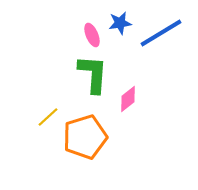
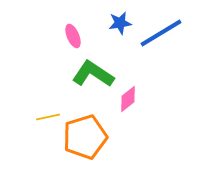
pink ellipse: moved 19 px left, 1 px down
green L-shape: rotated 60 degrees counterclockwise
yellow line: rotated 30 degrees clockwise
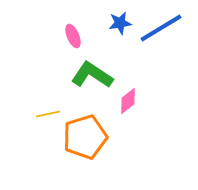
blue line: moved 5 px up
green L-shape: moved 1 px left, 1 px down
pink diamond: moved 2 px down
yellow line: moved 3 px up
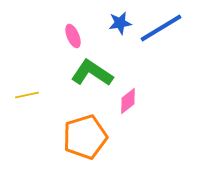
green L-shape: moved 2 px up
yellow line: moved 21 px left, 19 px up
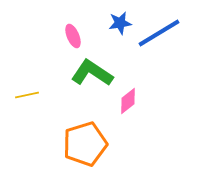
blue line: moved 2 px left, 5 px down
orange pentagon: moved 7 px down
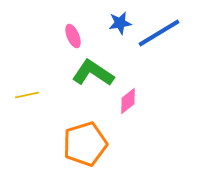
green L-shape: moved 1 px right
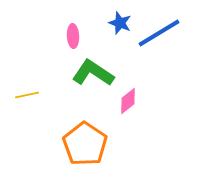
blue star: rotated 30 degrees clockwise
pink ellipse: rotated 20 degrees clockwise
orange pentagon: rotated 21 degrees counterclockwise
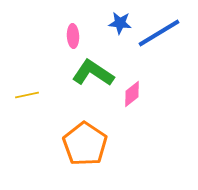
blue star: rotated 15 degrees counterclockwise
pink diamond: moved 4 px right, 7 px up
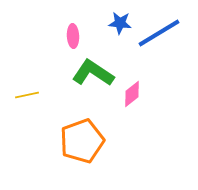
orange pentagon: moved 3 px left, 3 px up; rotated 18 degrees clockwise
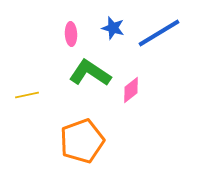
blue star: moved 7 px left, 5 px down; rotated 10 degrees clockwise
pink ellipse: moved 2 px left, 2 px up
green L-shape: moved 3 px left
pink diamond: moved 1 px left, 4 px up
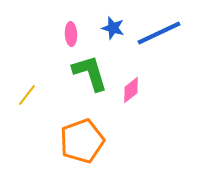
blue line: rotated 6 degrees clockwise
green L-shape: rotated 39 degrees clockwise
yellow line: rotated 40 degrees counterclockwise
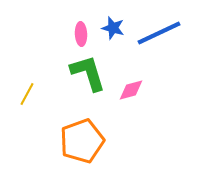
pink ellipse: moved 10 px right
green L-shape: moved 2 px left
pink diamond: rotated 24 degrees clockwise
yellow line: moved 1 px up; rotated 10 degrees counterclockwise
